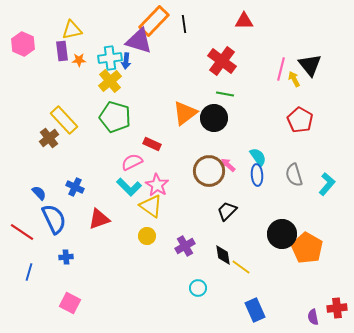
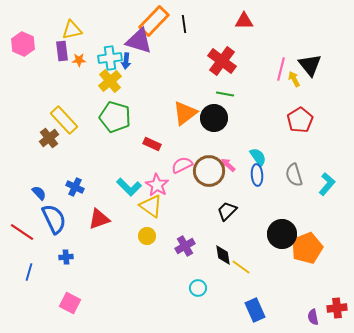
red pentagon at (300, 120): rotated 10 degrees clockwise
pink semicircle at (132, 162): moved 50 px right, 3 px down
orange pentagon at (307, 248): rotated 20 degrees clockwise
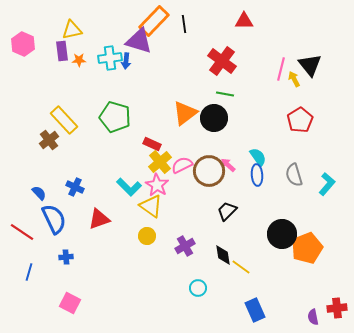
yellow cross at (110, 81): moved 50 px right, 81 px down
brown cross at (49, 138): moved 2 px down
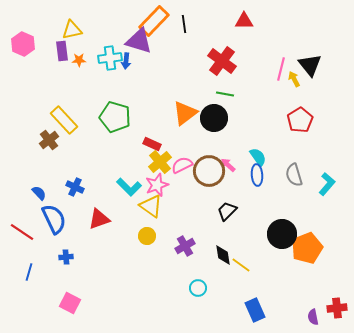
pink star at (157, 185): rotated 20 degrees clockwise
yellow line at (241, 267): moved 2 px up
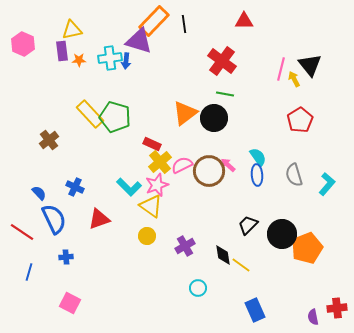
yellow rectangle at (64, 120): moved 26 px right, 6 px up
black trapezoid at (227, 211): moved 21 px right, 14 px down
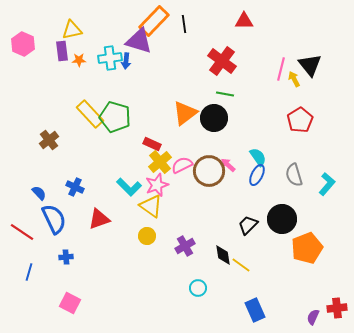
blue ellipse at (257, 175): rotated 30 degrees clockwise
black circle at (282, 234): moved 15 px up
purple semicircle at (313, 317): rotated 35 degrees clockwise
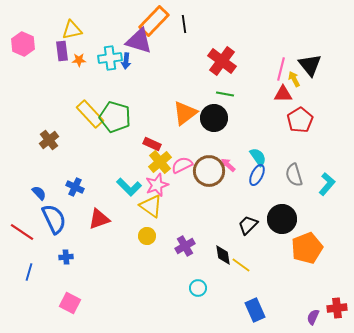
red triangle at (244, 21): moved 39 px right, 73 px down
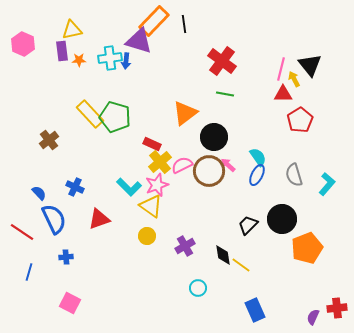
black circle at (214, 118): moved 19 px down
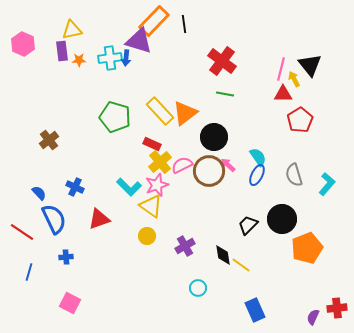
blue arrow at (126, 61): moved 3 px up
yellow rectangle at (90, 114): moved 70 px right, 3 px up
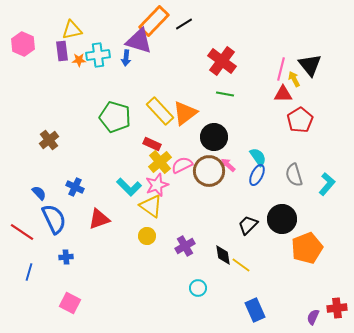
black line at (184, 24): rotated 66 degrees clockwise
cyan cross at (110, 58): moved 12 px left, 3 px up
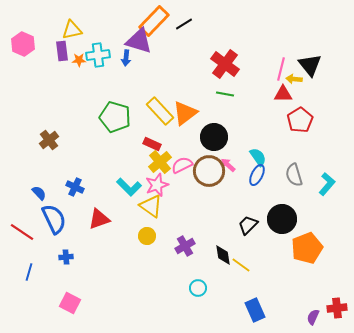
red cross at (222, 61): moved 3 px right, 3 px down
yellow arrow at (294, 79): rotated 56 degrees counterclockwise
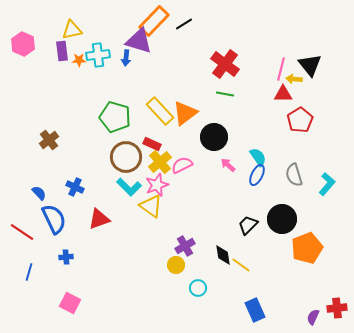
brown circle at (209, 171): moved 83 px left, 14 px up
yellow circle at (147, 236): moved 29 px right, 29 px down
